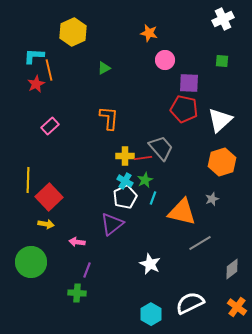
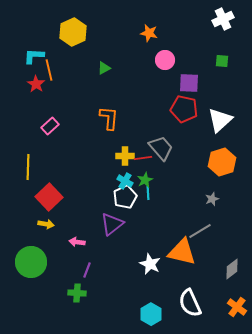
red star: rotated 12 degrees counterclockwise
yellow line: moved 13 px up
cyan line: moved 5 px left, 5 px up; rotated 24 degrees counterclockwise
orange triangle: moved 40 px down
gray line: moved 12 px up
white semicircle: rotated 88 degrees counterclockwise
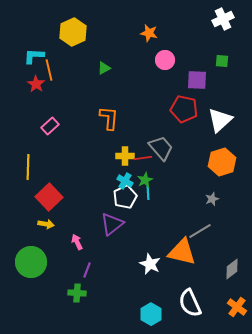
purple square: moved 8 px right, 3 px up
pink arrow: rotated 56 degrees clockwise
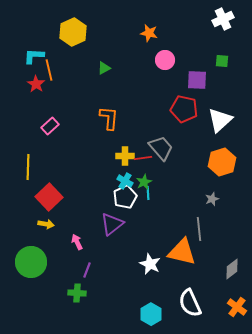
green star: moved 1 px left, 2 px down
gray line: moved 1 px left, 2 px up; rotated 65 degrees counterclockwise
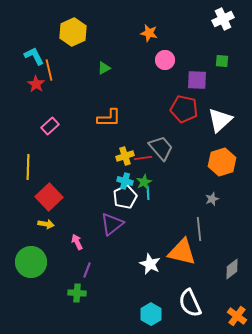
cyan L-shape: rotated 60 degrees clockwise
orange L-shape: rotated 85 degrees clockwise
yellow cross: rotated 18 degrees counterclockwise
cyan cross: rotated 14 degrees counterclockwise
orange cross: moved 9 px down
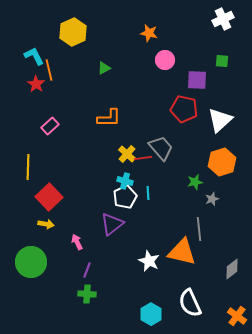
yellow cross: moved 2 px right, 2 px up; rotated 30 degrees counterclockwise
green star: moved 51 px right; rotated 14 degrees clockwise
white star: moved 1 px left, 3 px up
green cross: moved 10 px right, 1 px down
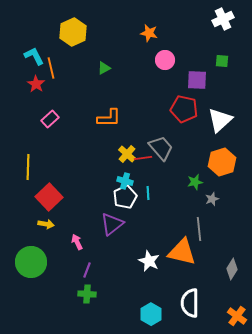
orange line: moved 2 px right, 2 px up
pink rectangle: moved 7 px up
gray diamond: rotated 20 degrees counterclockwise
white semicircle: rotated 24 degrees clockwise
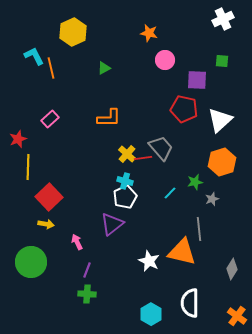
red star: moved 18 px left, 55 px down; rotated 18 degrees clockwise
cyan line: moved 22 px right; rotated 48 degrees clockwise
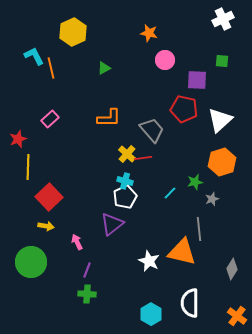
gray trapezoid: moved 9 px left, 18 px up
yellow arrow: moved 2 px down
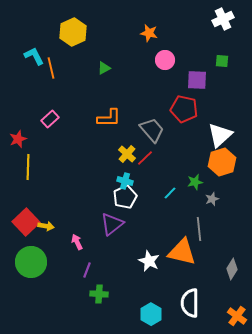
white triangle: moved 15 px down
red line: moved 2 px right; rotated 36 degrees counterclockwise
red square: moved 23 px left, 25 px down
green cross: moved 12 px right
